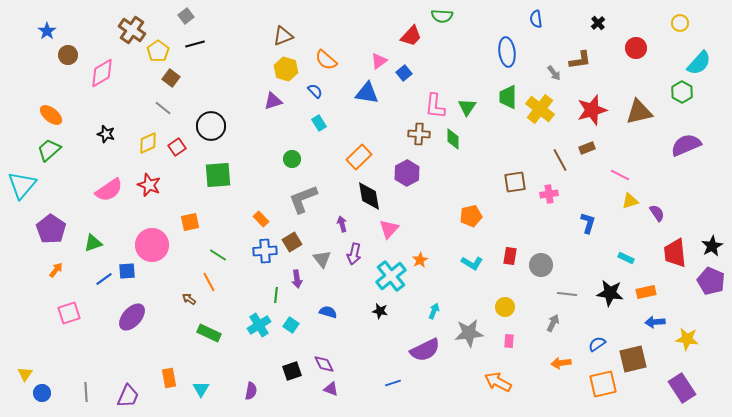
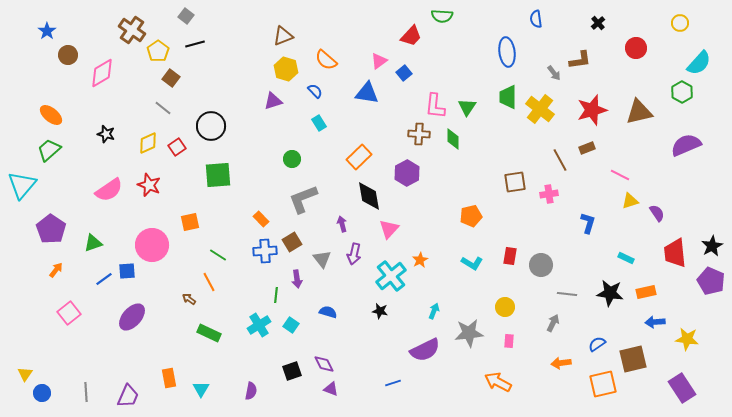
gray square at (186, 16): rotated 14 degrees counterclockwise
pink square at (69, 313): rotated 20 degrees counterclockwise
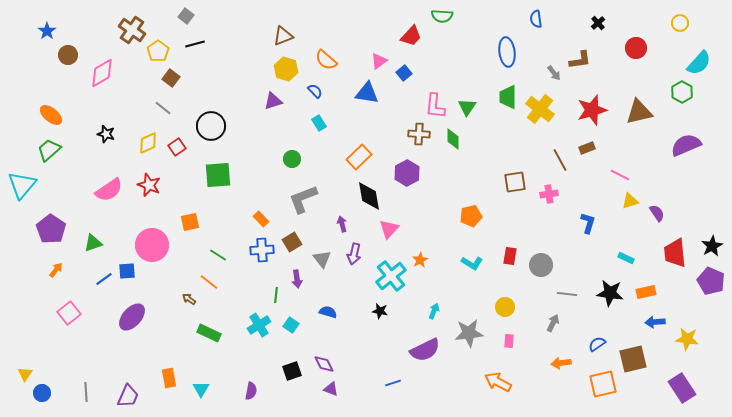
blue cross at (265, 251): moved 3 px left, 1 px up
orange line at (209, 282): rotated 24 degrees counterclockwise
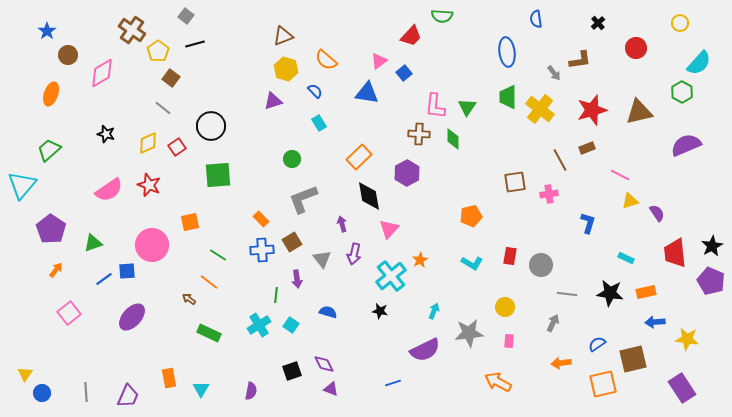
orange ellipse at (51, 115): moved 21 px up; rotated 70 degrees clockwise
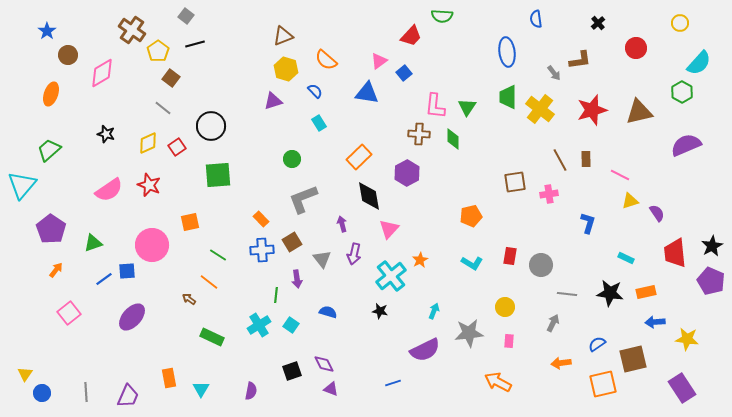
brown rectangle at (587, 148): moved 1 px left, 11 px down; rotated 70 degrees counterclockwise
green rectangle at (209, 333): moved 3 px right, 4 px down
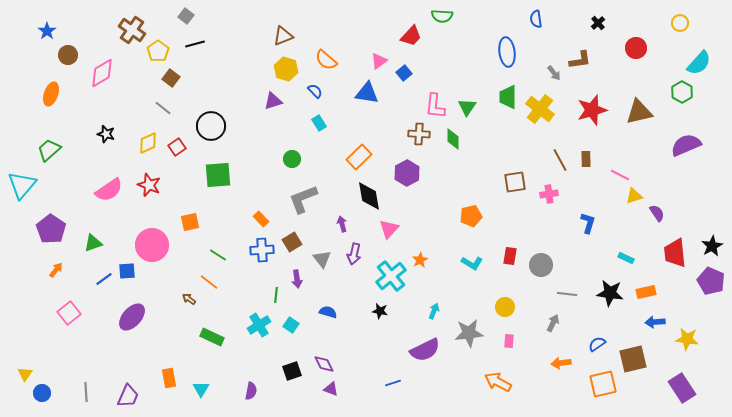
yellow triangle at (630, 201): moved 4 px right, 5 px up
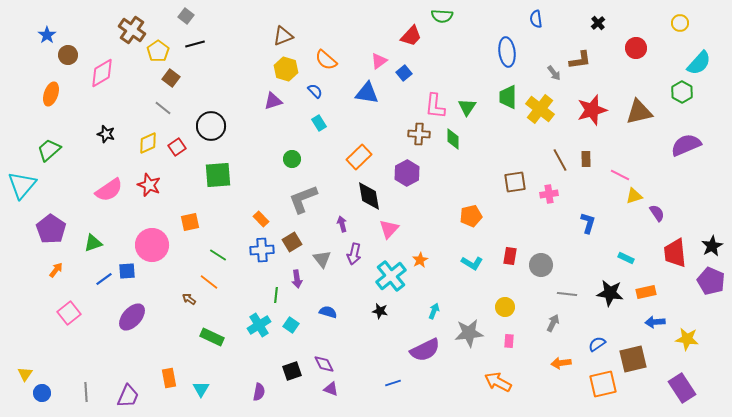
blue star at (47, 31): moved 4 px down
purple semicircle at (251, 391): moved 8 px right, 1 px down
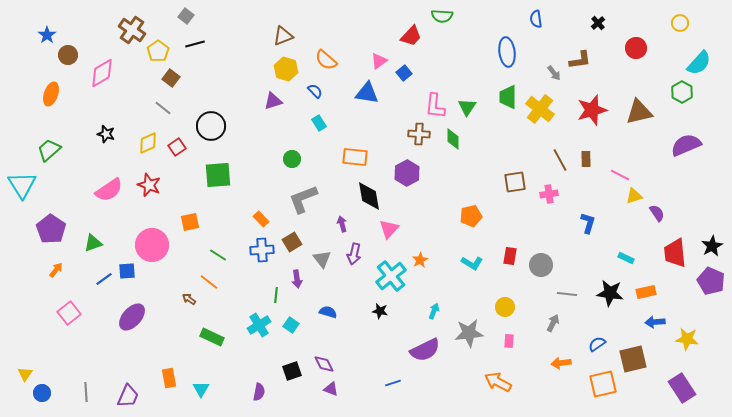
orange rectangle at (359, 157): moved 4 px left; rotated 50 degrees clockwise
cyan triangle at (22, 185): rotated 12 degrees counterclockwise
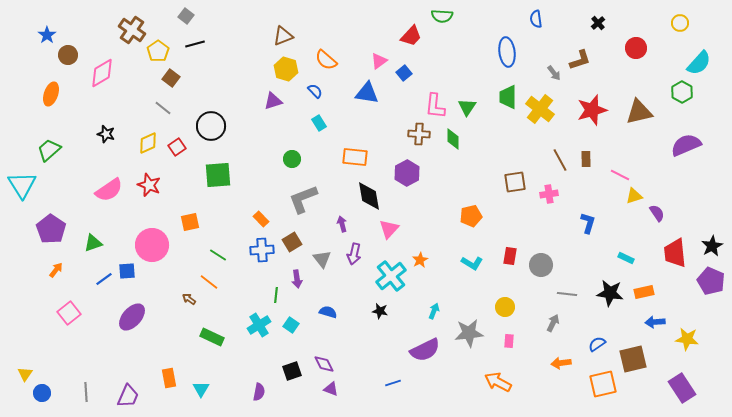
brown L-shape at (580, 60): rotated 10 degrees counterclockwise
orange rectangle at (646, 292): moved 2 px left
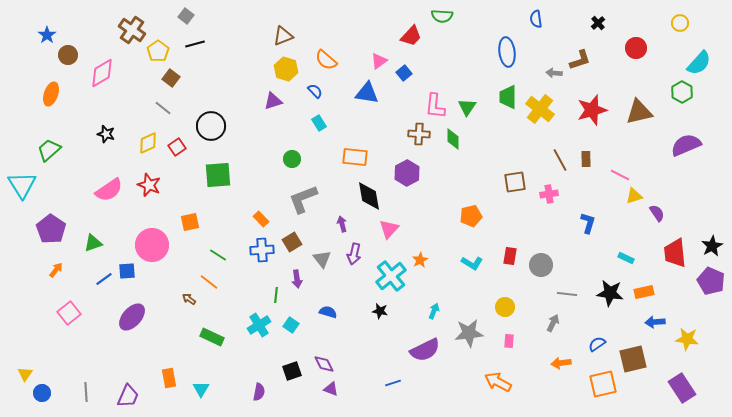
gray arrow at (554, 73): rotated 133 degrees clockwise
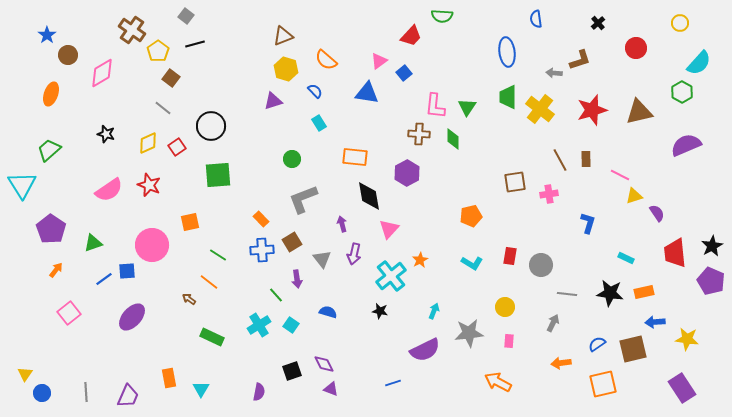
green line at (276, 295): rotated 49 degrees counterclockwise
brown square at (633, 359): moved 10 px up
